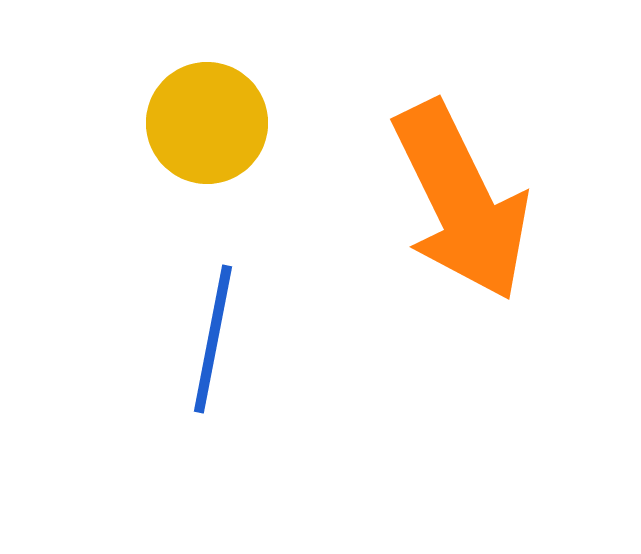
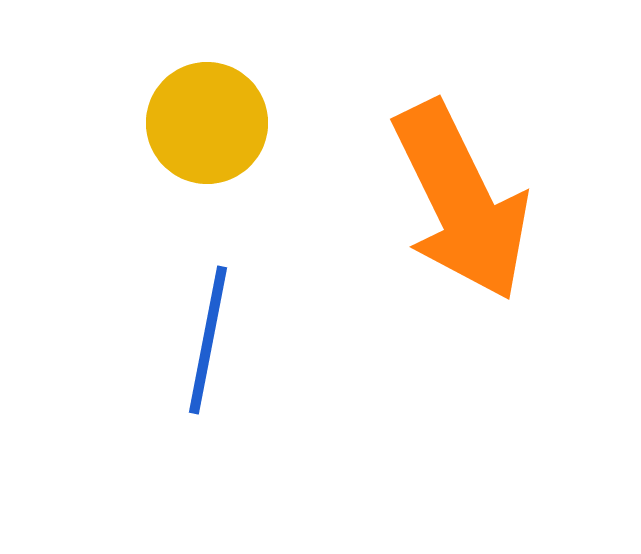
blue line: moved 5 px left, 1 px down
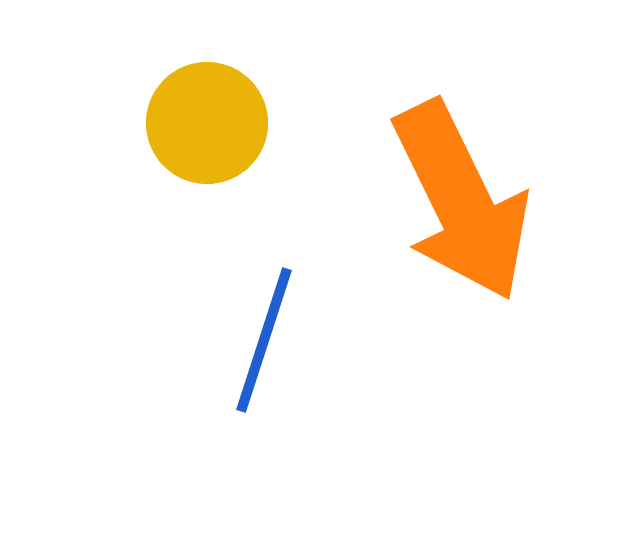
blue line: moved 56 px right; rotated 7 degrees clockwise
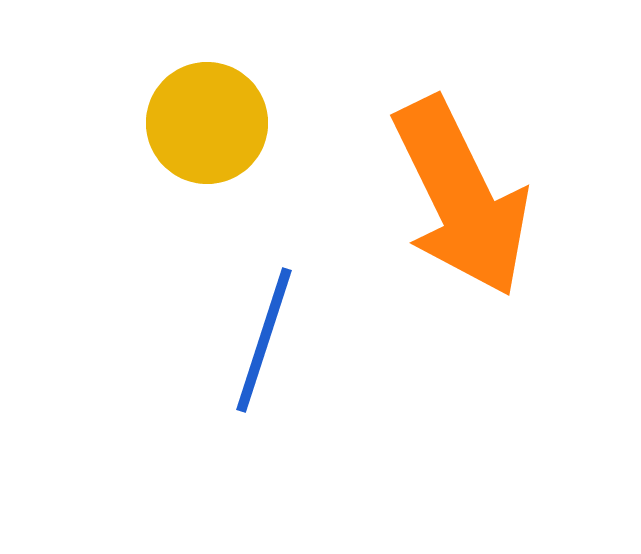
orange arrow: moved 4 px up
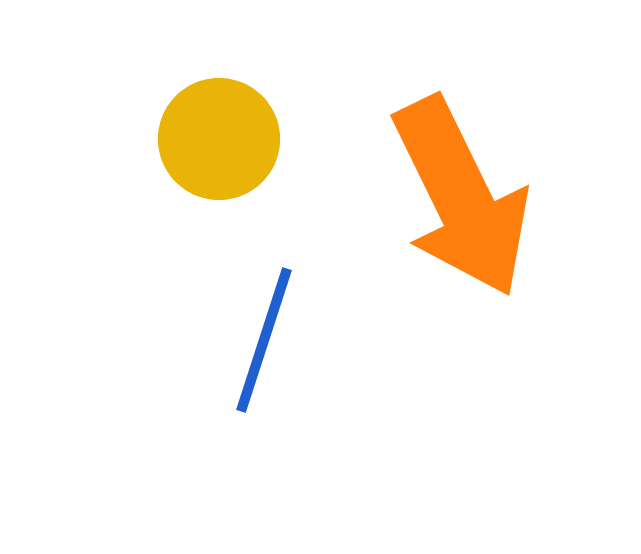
yellow circle: moved 12 px right, 16 px down
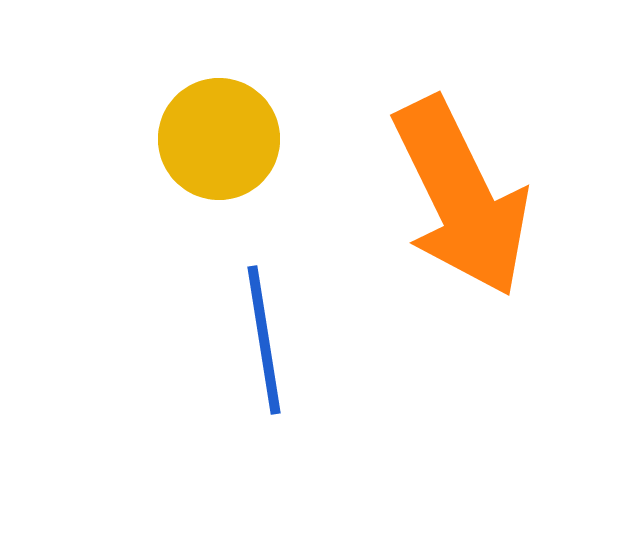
blue line: rotated 27 degrees counterclockwise
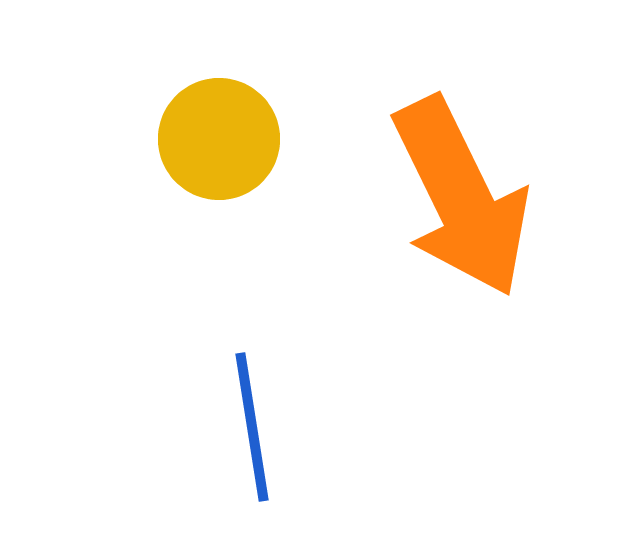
blue line: moved 12 px left, 87 px down
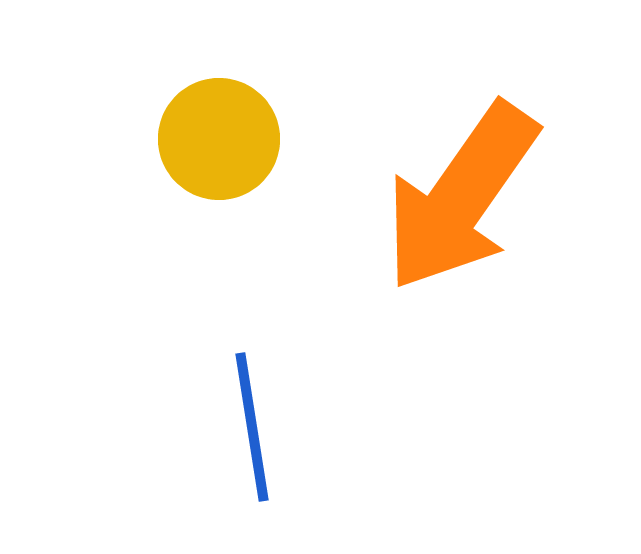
orange arrow: rotated 61 degrees clockwise
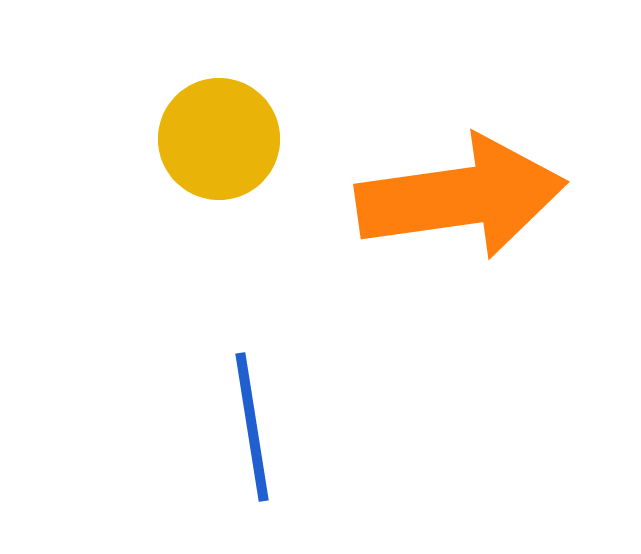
orange arrow: rotated 133 degrees counterclockwise
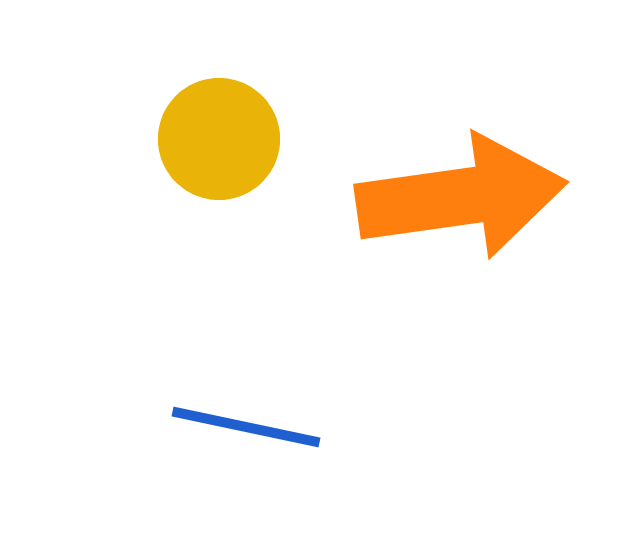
blue line: moved 6 px left; rotated 69 degrees counterclockwise
